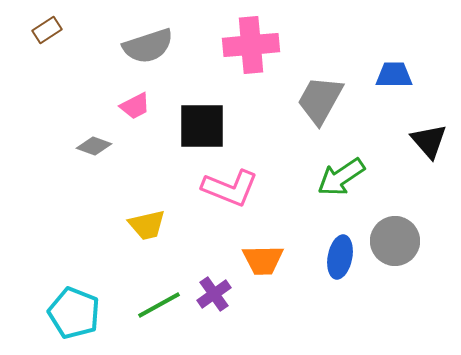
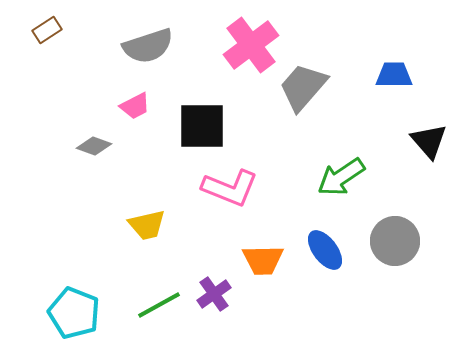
pink cross: rotated 32 degrees counterclockwise
gray trapezoid: moved 17 px left, 13 px up; rotated 12 degrees clockwise
blue ellipse: moved 15 px left, 7 px up; rotated 48 degrees counterclockwise
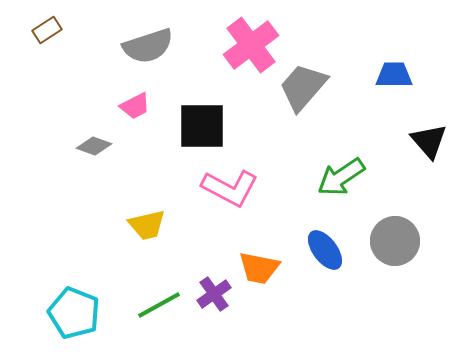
pink L-shape: rotated 6 degrees clockwise
orange trapezoid: moved 4 px left, 8 px down; rotated 12 degrees clockwise
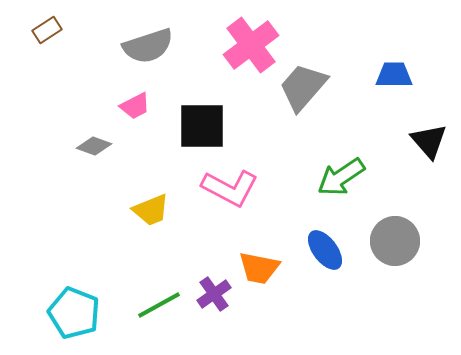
yellow trapezoid: moved 4 px right, 15 px up; rotated 9 degrees counterclockwise
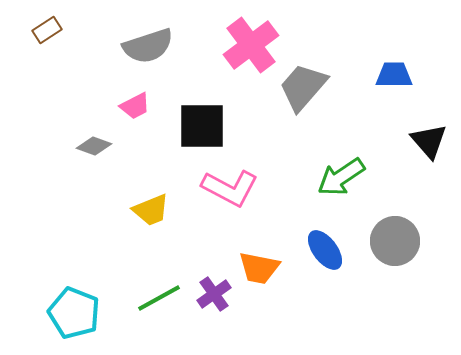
green line: moved 7 px up
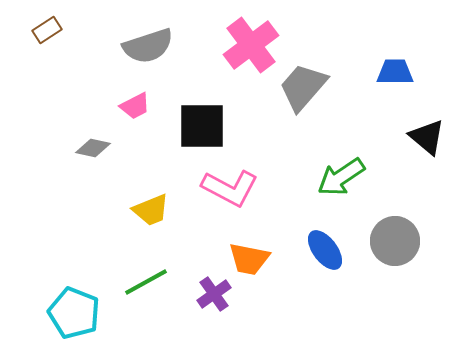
blue trapezoid: moved 1 px right, 3 px up
black triangle: moved 2 px left, 4 px up; rotated 9 degrees counterclockwise
gray diamond: moved 1 px left, 2 px down; rotated 8 degrees counterclockwise
orange trapezoid: moved 10 px left, 9 px up
green line: moved 13 px left, 16 px up
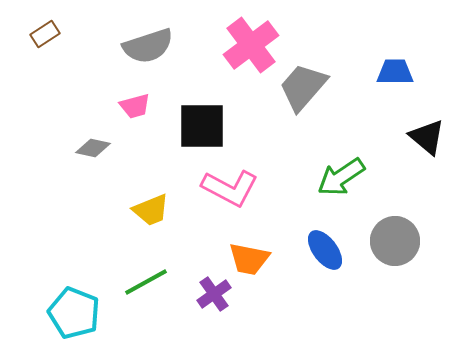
brown rectangle: moved 2 px left, 4 px down
pink trapezoid: rotated 12 degrees clockwise
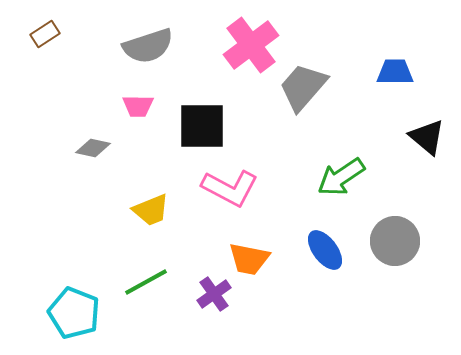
pink trapezoid: moved 3 px right; rotated 16 degrees clockwise
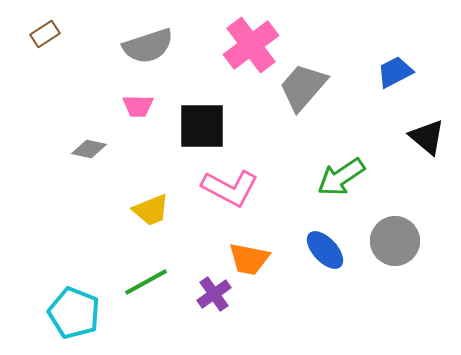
blue trapezoid: rotated 27 degrees counterclockwise
gray diamond: moved 4 px left, 1 px down
blue ellipse: rotated 6 degrees counterclockwise
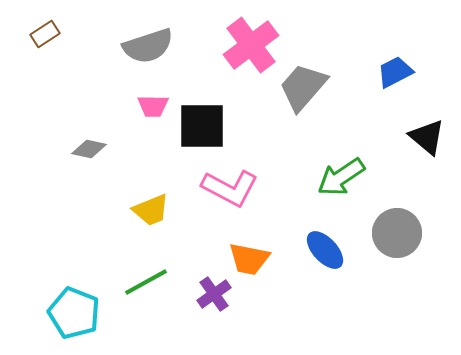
pink trapezoid: moved 15 px right
gray circle: moved 2 px right, 8 px up
